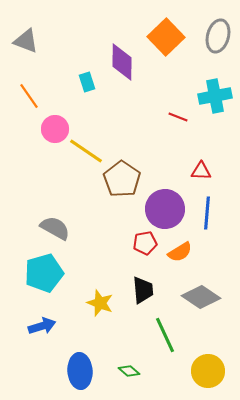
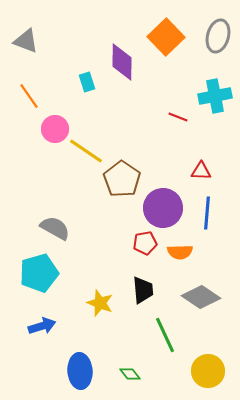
purple circle: moved 2 px left, 1 px up
orange semicircle: rotated 30 degrees clockwise
cyan pentagon: moved 5 px left
green diamond: moved 1 px right, 3 px down; rotated 10 degrees clockwise
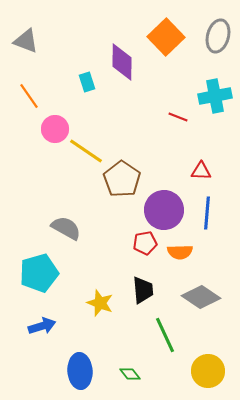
purple circle: moved 1 px right, 2 px down
gray semicircle: moved 11 px right
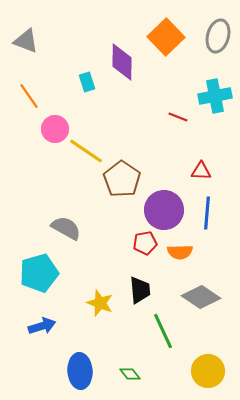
black trapezoid: moved 3 px left
green line: moved 2 px left, 4 px up
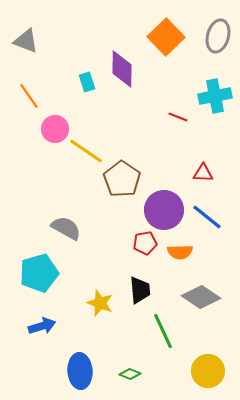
purple diamond: moved 7 px down
red triangle: moved 2 px right, 2 px down
blue line: moved 4 px down; rotated 56 degrees counterclockwise
green diamond: rotated 30 degrees counterclockwise
